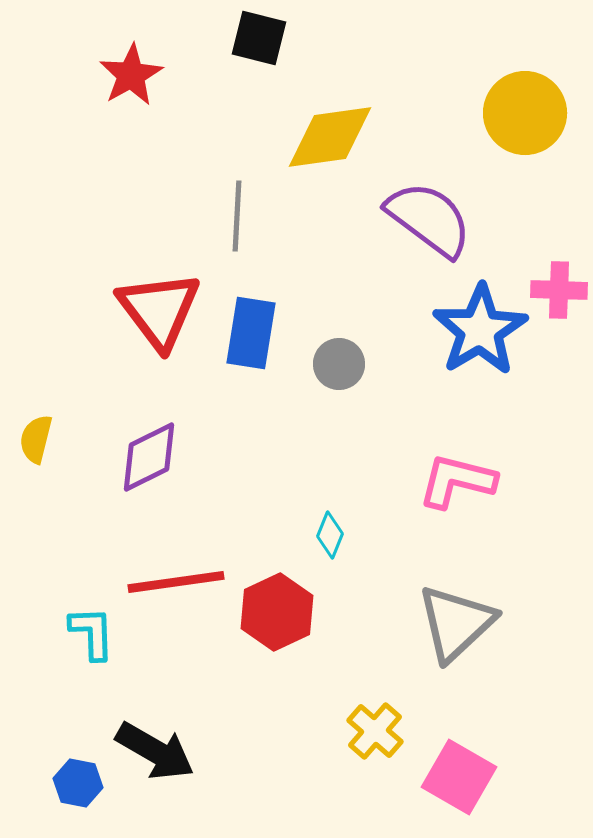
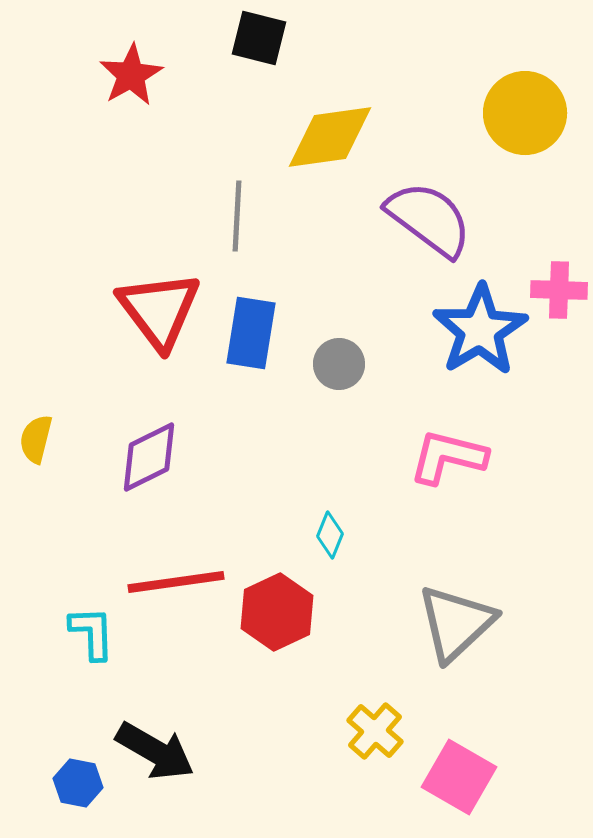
pink L-shape: moved 9 px left, 24 px up
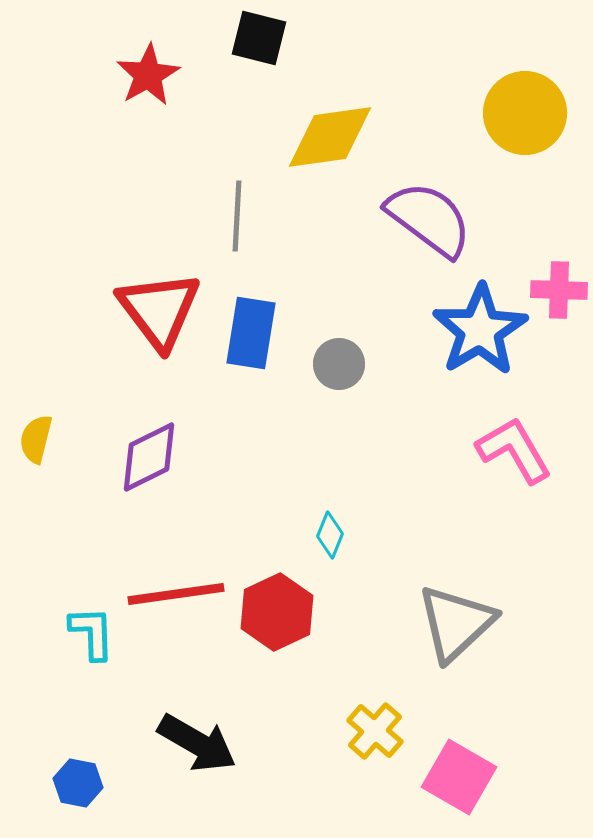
red star: moved 17 px right
pink L-shape: moved 66 px right, 7 px up; rotated 46 degrees clockwise
red line: moved 12 px down
black arrow: moved 42 px right, 8 px up
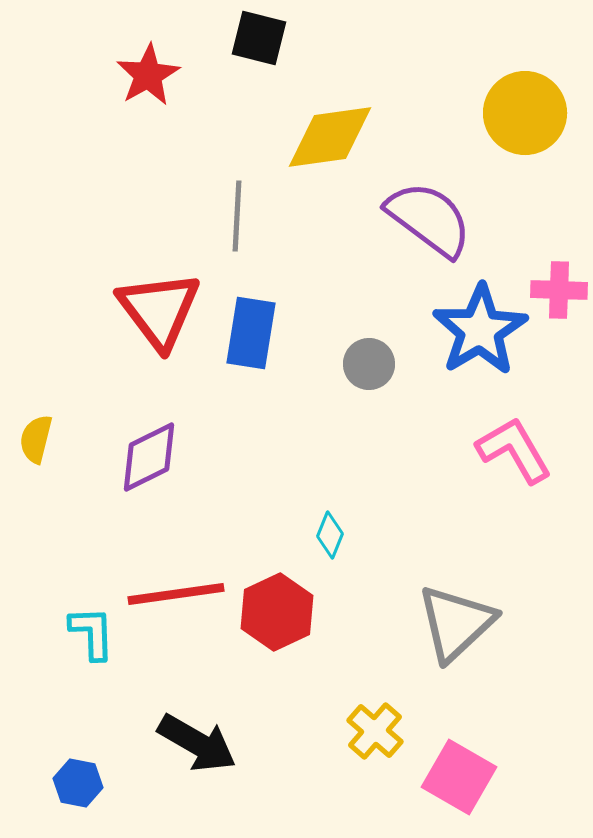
gray circle: moved 30 px right
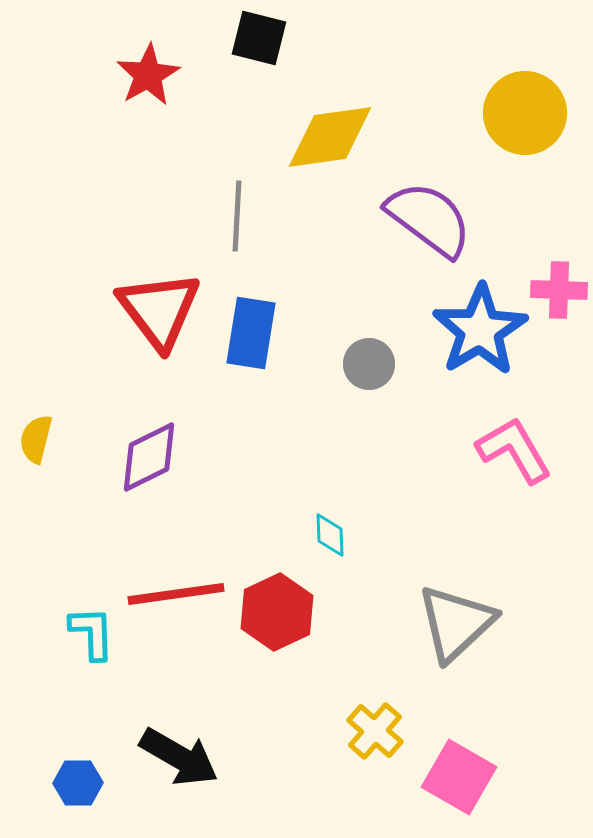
cyan diamond: rotated 24 degrees counterclockwise
black arrow: moved 18 px left, 14 px down
blue hexagon: rotated 12 degrees counterclockwise
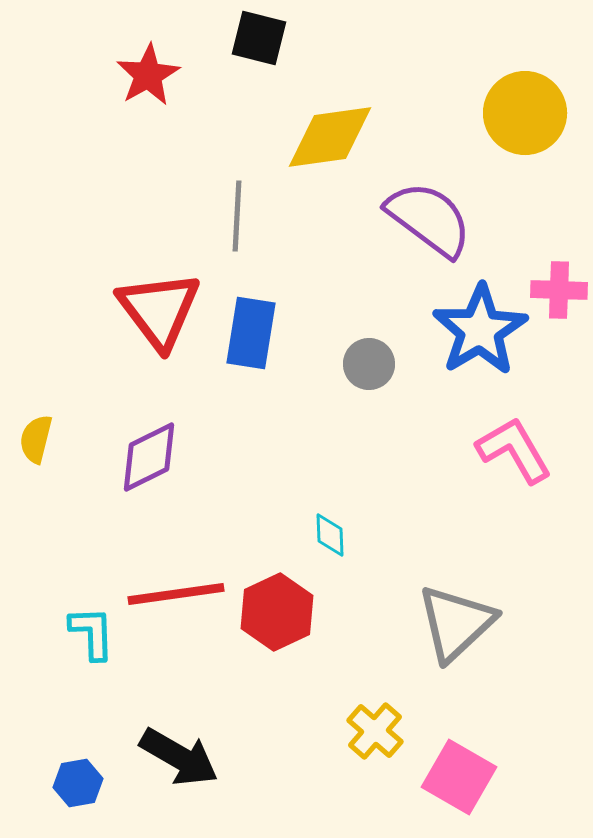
blue hexagon: rotated 9 degrees counterclockwise
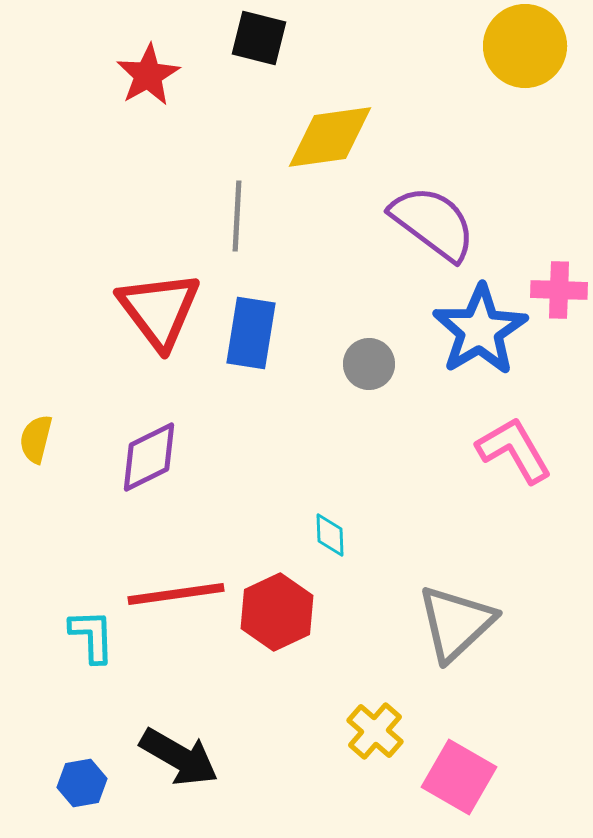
yellow circle: moved 67 px up
purple semicircle: moved 4 px right, 4 px down
cyan L-shape: moved 3 px down
blue hexagon: moved 4 px right
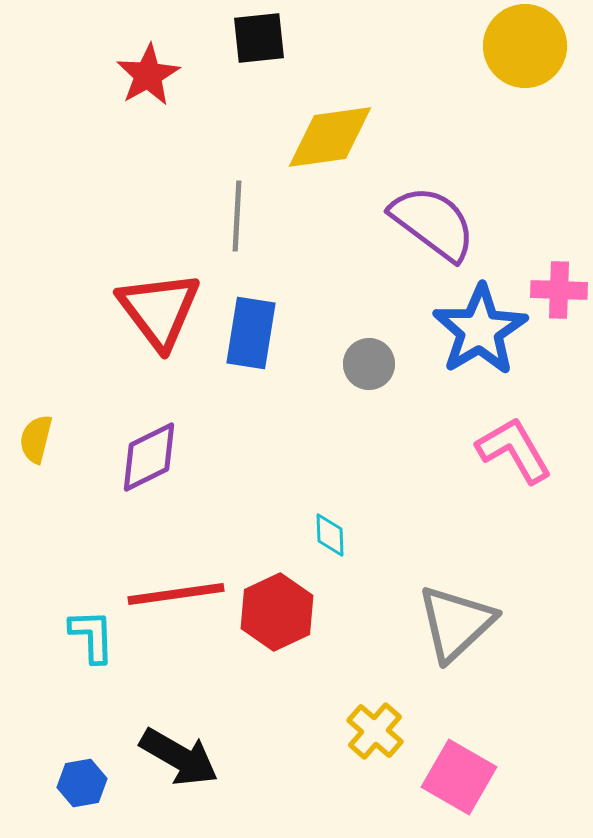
black square: rotated 20 degrees counterclockwise
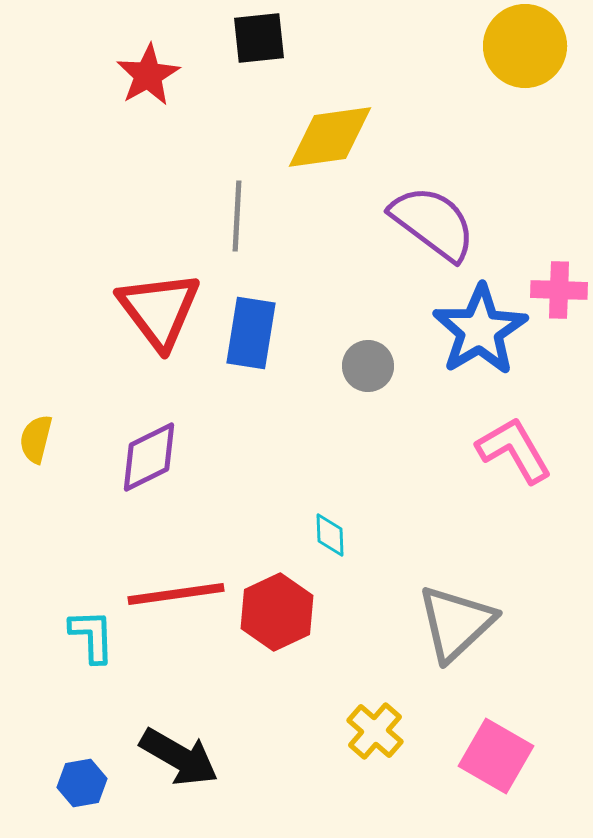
gray circle: moved 1 px left, 2 px down
pink square: moved 37 px right, 21 px up
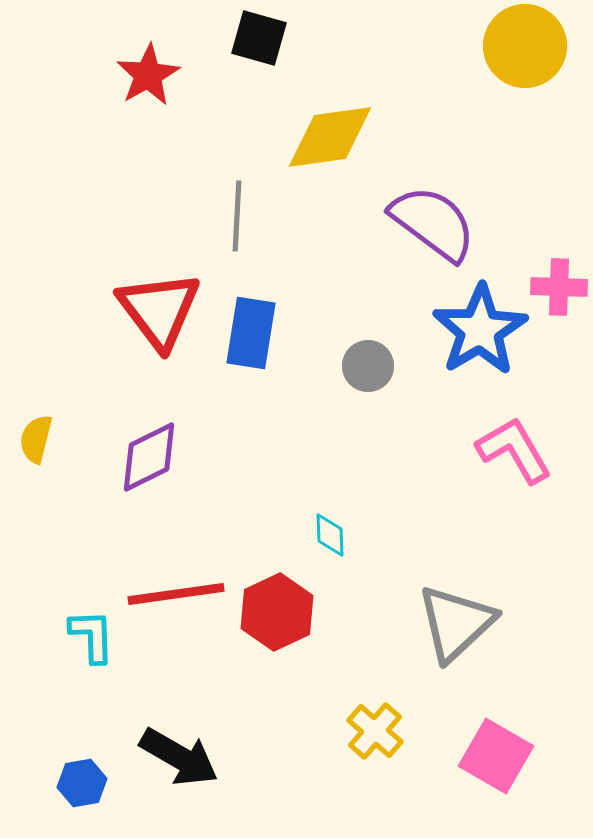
black square: rotated 22 degrees clockwise
pink cross: moved 3 px up
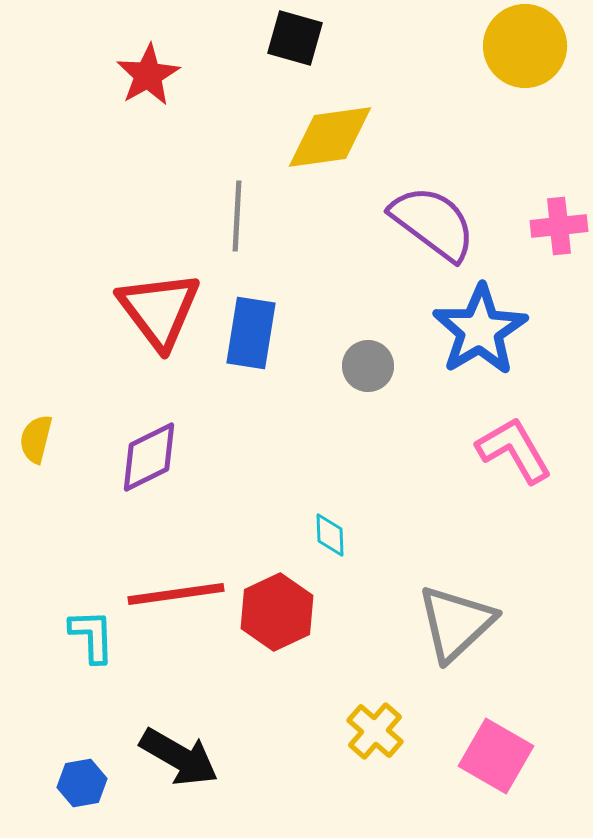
black square: moved 36 px right
pink cross: moved 61 px up; rotated 8 degrees counterclockwise
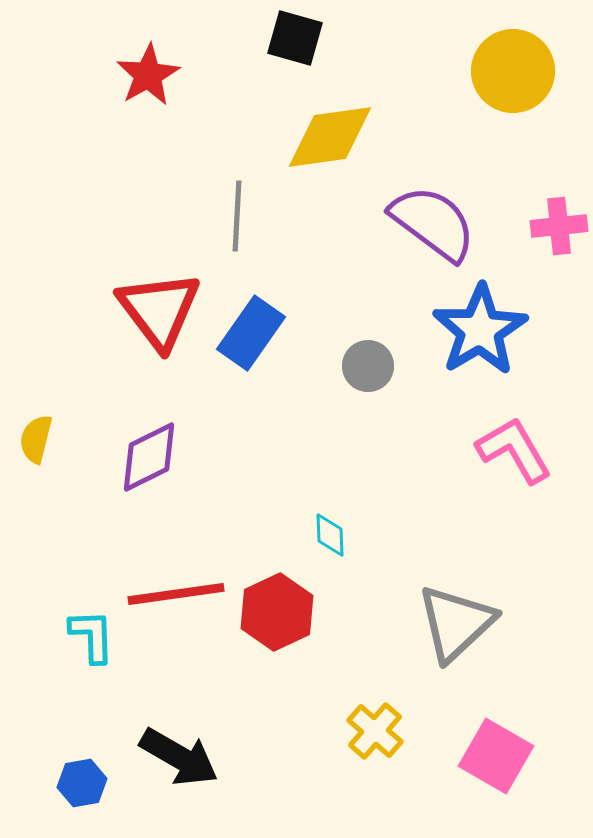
yellow circle: moved 12 px left, 25 px down
blue rectangle: rotated 26 degrees clockwise
